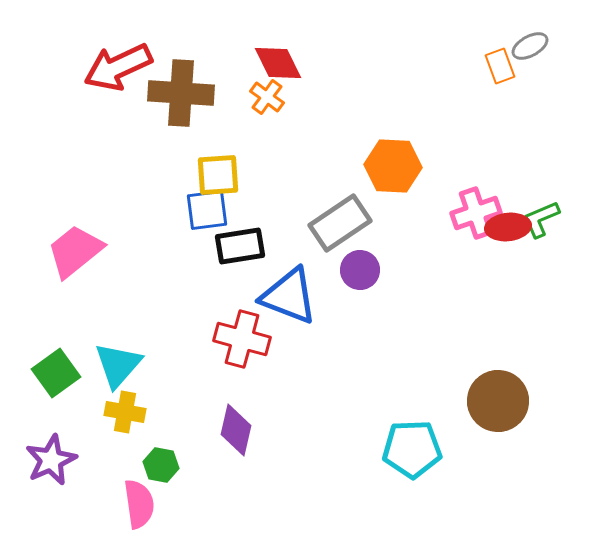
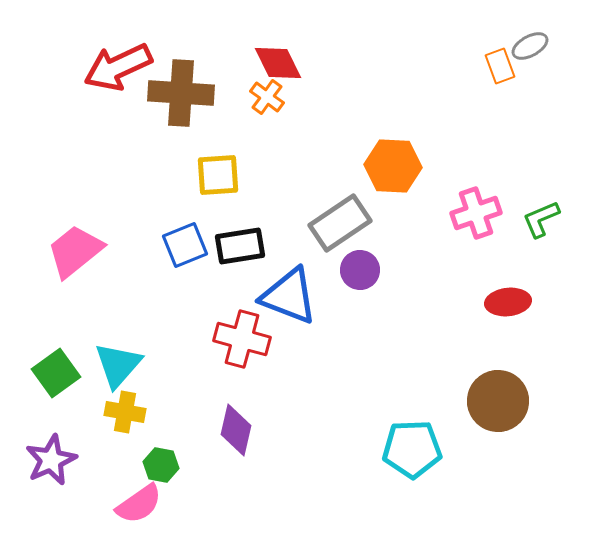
blue square: moved 22 px left, 35 px down; rotated 15 degrees counterclockwise
red ellipse: moved 75 px down
pink semicircle: rotated 63 degrees clockwise
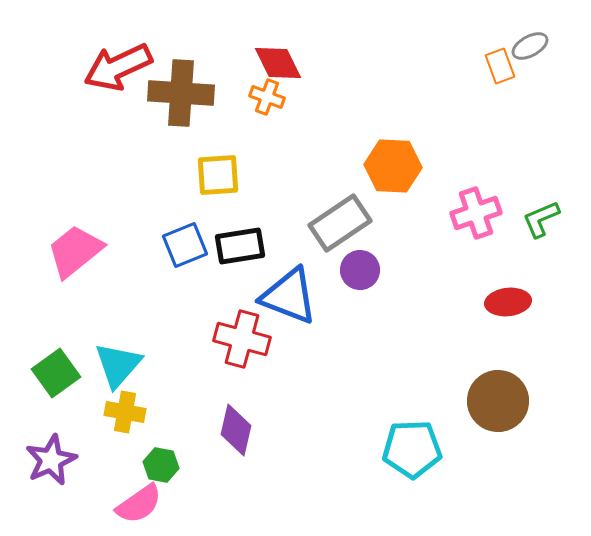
orange cross: rotated 16 degrees counterclockwise
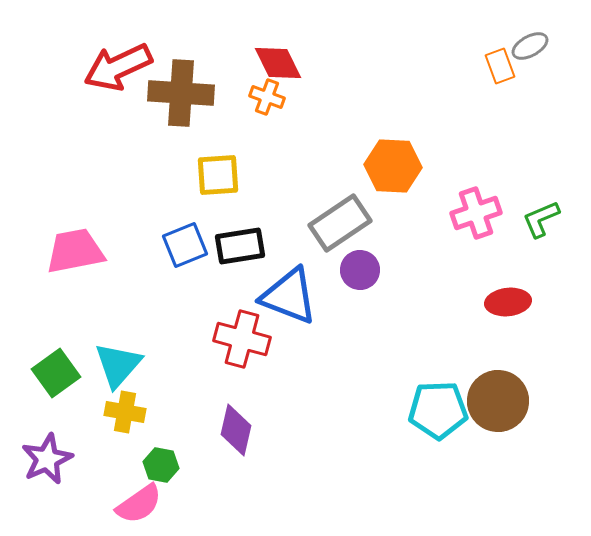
pink trapezoid: rotated 28 degrees clockwise
cyan pentagon: moved 26 px right, 39 px up
purple star: moved 4 px left, 1 px up
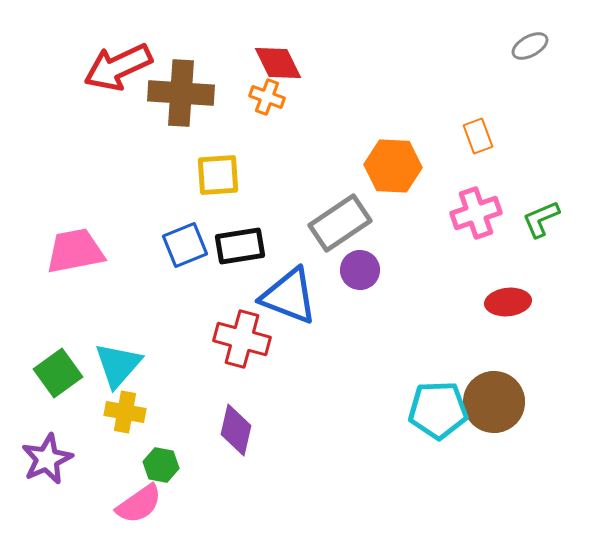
orange rectangle: moved 22 px left, 70 px down
green square: moved 2 px right
brown circle: moved 4 px left, 1 px down
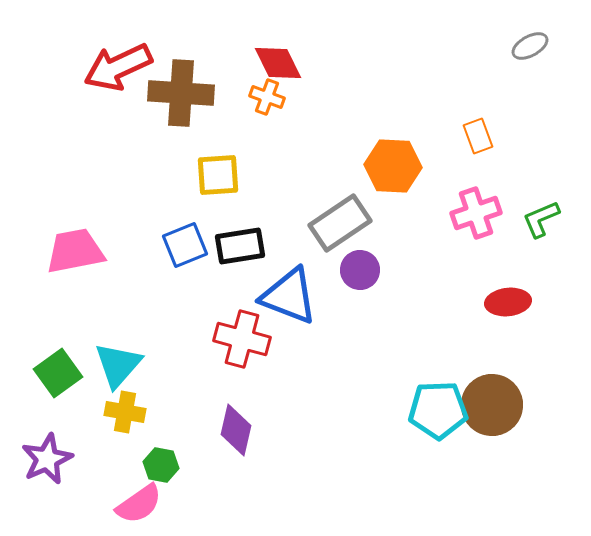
brown circle: moved 2 px left, 3 px down
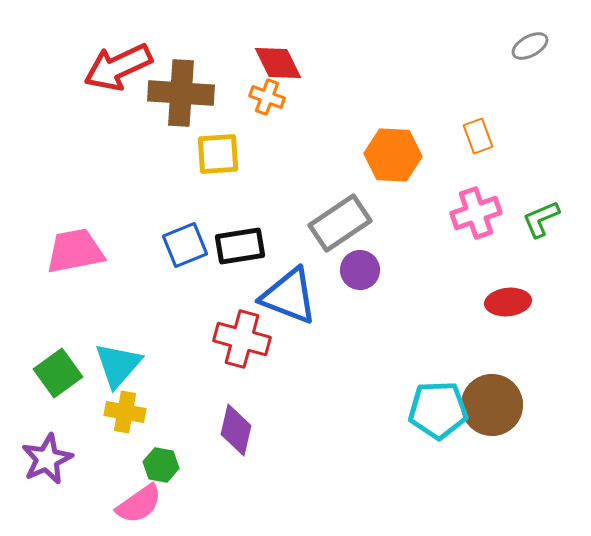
orange hexagon: moved 11 px up
yellow square: moved 21 px up
